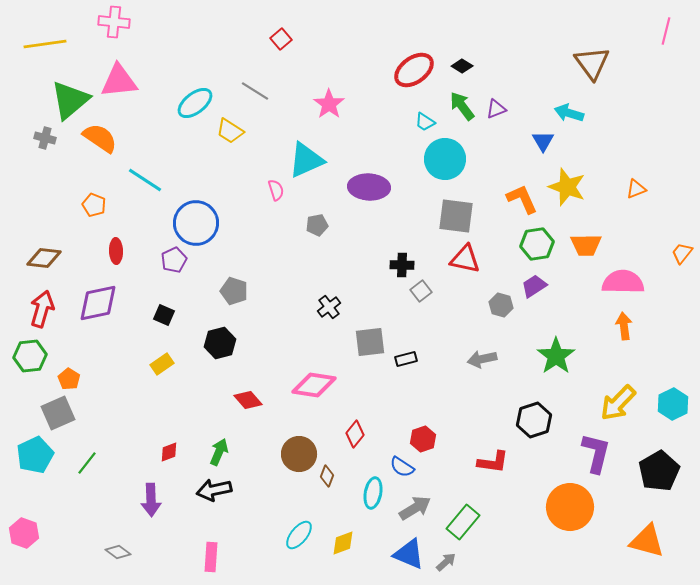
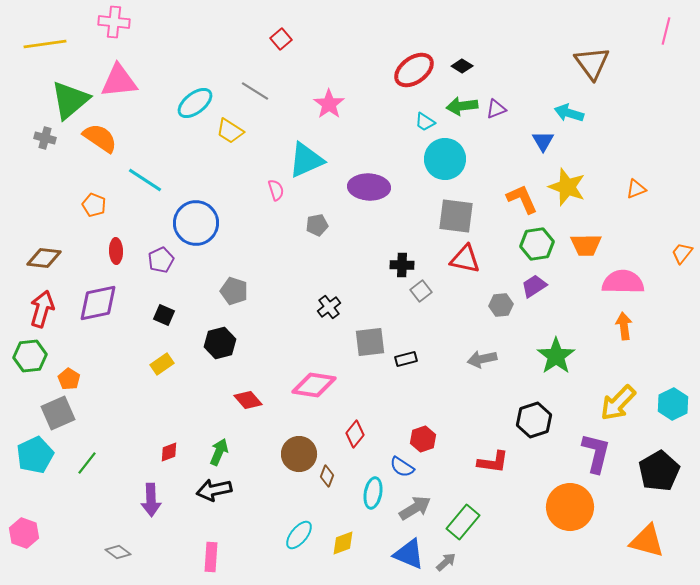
green arrow at (462, 106): rotated 60 degrees counterclockwise
purple pentagon at (174, 260): moved 13 px left
gray hexagon at (501, 305): rotated 20 degrees counterclockwise
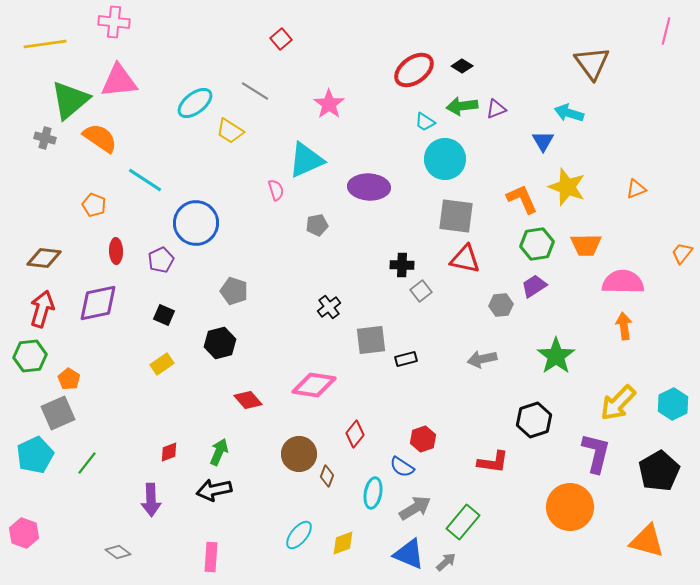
gray square at (370, 342): moved 1 px right, 2 px up
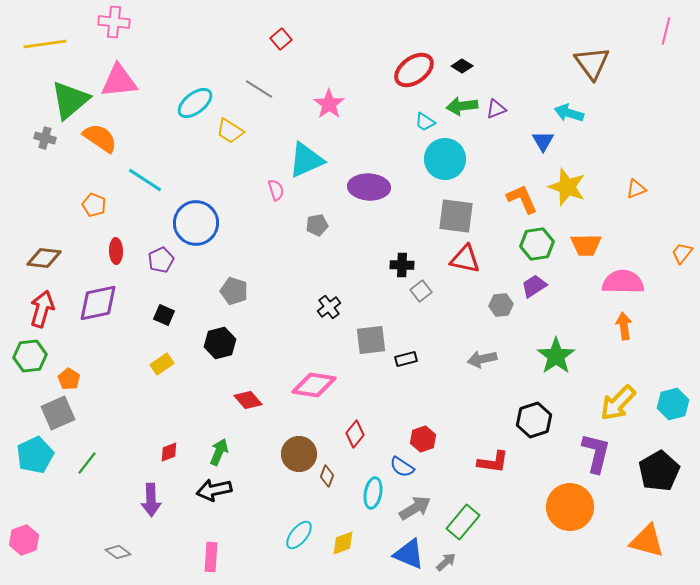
gray line at (255, 91): moved 4 px right, 2 px up
cyan hexagon at (673, 404): rotated 12 degrees clockwise
pink hexagon at (24, 533): moved 7 px down; rotated 20 degrees clockwise
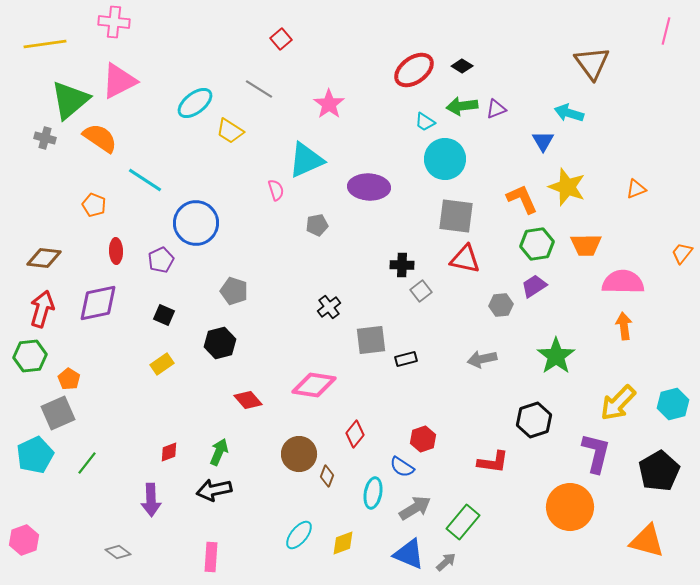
pink triangle at (119, 81): rotated 21 degrees counterclockwise
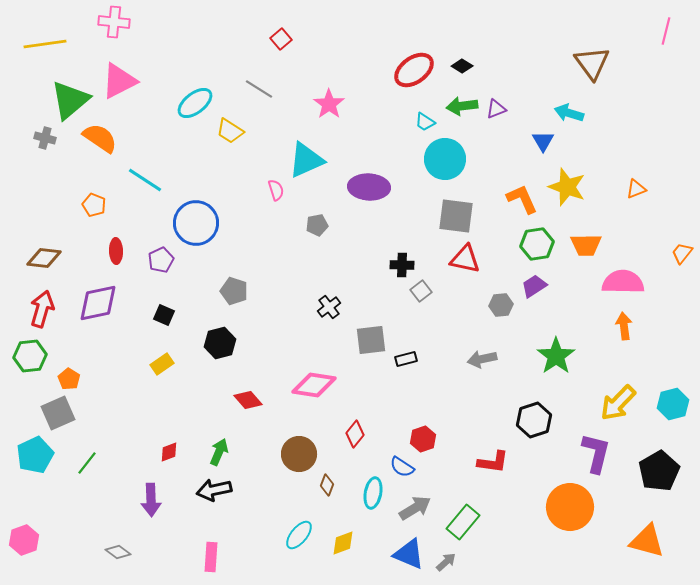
brown diamond at (327, 476): moved 9 px down
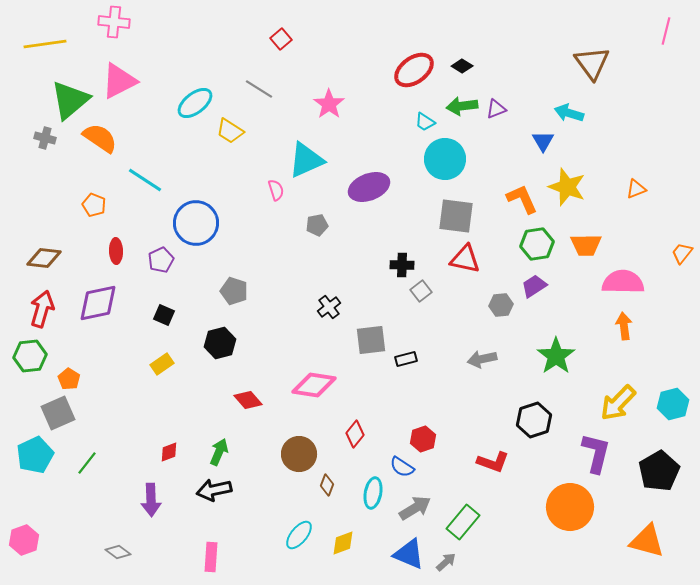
purple ellipse at (369, 187): rotated 24 degrees counterclockwise
red L-shape at (493, 462): rotated 12 degrees clockwise
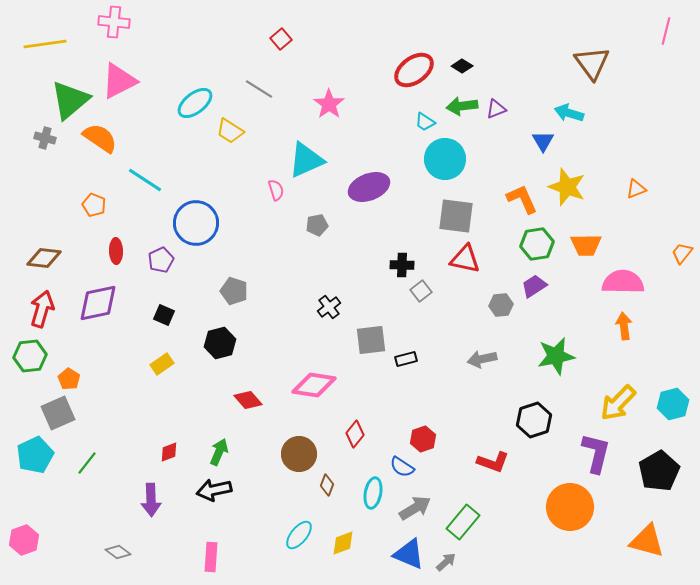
green star at (556, 356): rotated 24 degrees clockwise
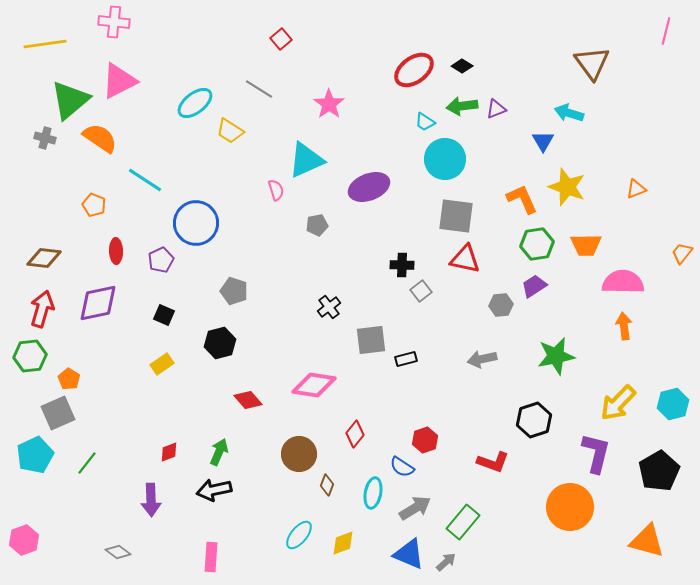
red hexagon at (423, 439): moved 2 px right, 1 px down
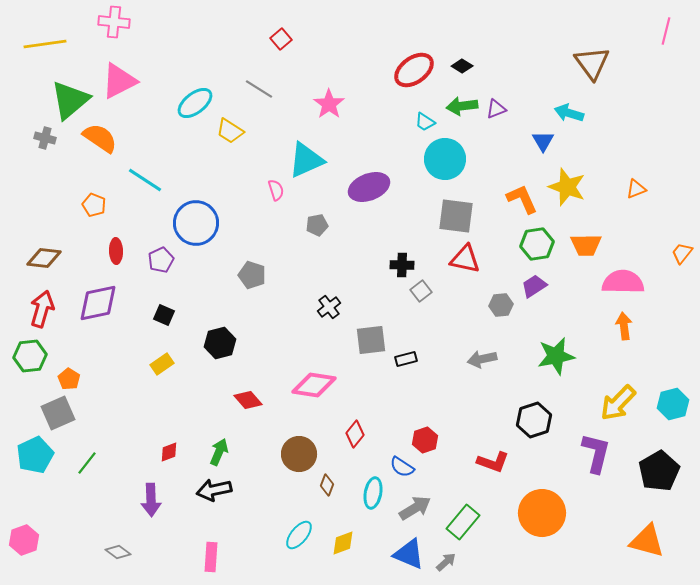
gray pentagon at (234, 291): moved 18 px right, 16 px up
orange circle at (570, 507): moved 28 px left, 6 px down
